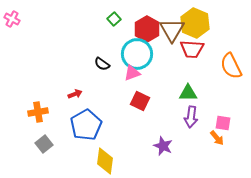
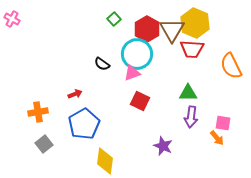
blue pentagon: moved 2 px left, 1 px up
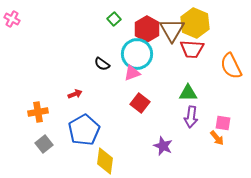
red square: moved 2 px down; rotated 12 degrees clockwise
blue pentagon: moved 6 px down
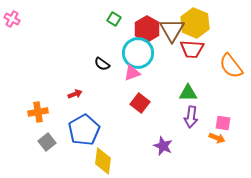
green square: rotated 16 degrees counterclockwise
cyan circle: moved 1 px right, 1 px up
orange semicircle: rotated 12 degrees counterclockwise
orange arrow: rotated 28 degrees counterclockwise
gray square: moved 3 px right, 2 px up
yellow diamond: moved 2 px left
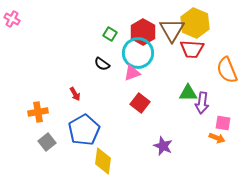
green square: moved 4 px left, 15 px down
red hexagon: moved 4 px left, 3 px down
orange semicircle: moved 4 px left, 4 px down; rotated 16 degrees clockwise
red arrow: rotated 80 degrees clockwise
purple arrow: moved 11 px right, 14 px up
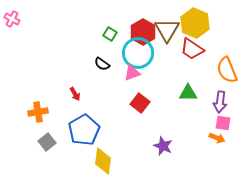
brown triangle: moved 5 px left
red trapezoid: rotated 30 degrees clockwise
purple arrow: moved 18 px right, 1 px up
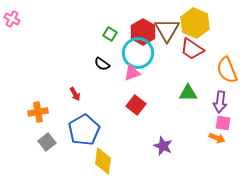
red square: moved 4 px left, 2 px down
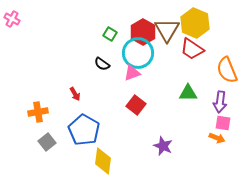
blue pentagon: rotated 12 degrees counterclockwise
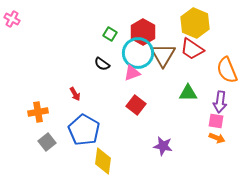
brown triangle: moved 4 px left, 25 px down
pink square: moved 7 px left, 2 px up
purple star: rotated 12 degrees counterclockwise
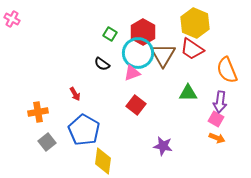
pink square: moved 2 px up; rotated 21 degrees clockwise
